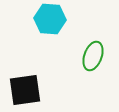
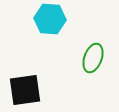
green ellipse: moved 2 px down
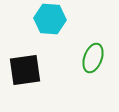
black square: moved 20 px up
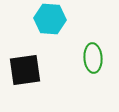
green ellipse: rotated 24 degrees counterclockwise
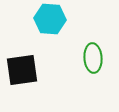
black square: moved 3 px left
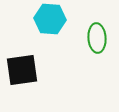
green ellipse: moved 4 px right, 20 px up
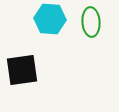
green ellipse: moved 6 px left, 16 px up
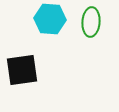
green ellipse: rotated 8 degrees clockwise
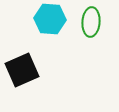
black square: rotated 16 degrees counterclockwise
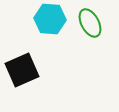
green ellipse: moved 1 px left, 1 px down; rotated 32 degrees counterclockwise
